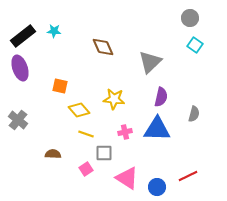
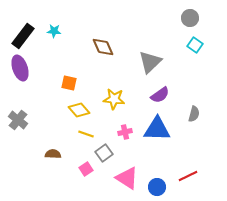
black rectangle: rotated 15 degrees counterclockwise
orange square: moved 9 px right, 3 px up
purple semicircle: moved 1 px left, 2 px up; rotated 42 degrees clockwise
gray square: rotated 36 degrees counterclockwise
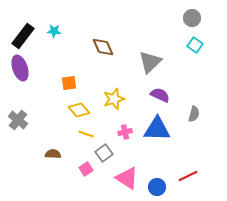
gray circle: moved 2 px right
orange square: rotated 21 degrees counterclockwise
purple semicircle: rotated 120 degrees counterclockwise
yellow star: rotated 25 degrees counterclockwise
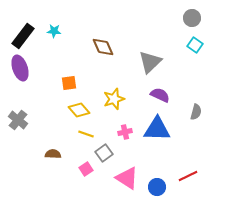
gray semicircle: moved 2 px right, 2 px up
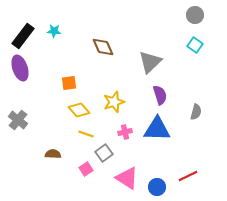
gray circle: moved 3 px right, 3 px up
purple semicircle: rotated 48 degrees clockwise
yellow star: moved 3 px down
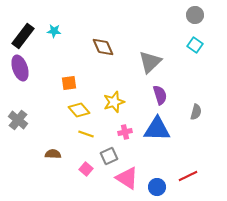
gray square: moved 5 px right, 3 px down; rotated 12 degrees clockwise
pink square: rotated 16 degrees counterclockwise
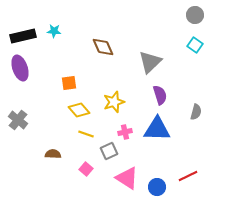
black rectangle: rotated 40 degrees clockwise
gray square: moved 5 px up
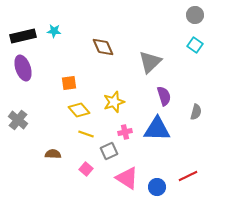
purple ellipse: moved 3 px right
purple semicircle: moved 4 px right, 1 px down
